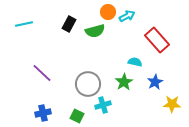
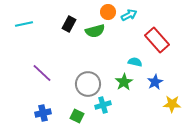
cyan arrow: moved 2 px right, 1 px up
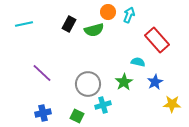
cyan arrow: rotated 42 degrees counterclockwise
green semicircle: moved 1 px left, 1 px up
cyan semicircle: moved 3 px right
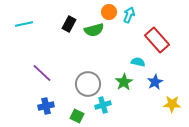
orange circle: moved 1 px right
blue cross: moved 3 px right, 7 px up
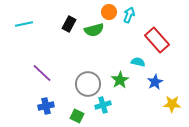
green star: moved 4 px left, 2 px up
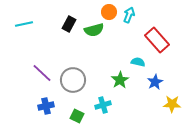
gray circle: moved 15 px left, 4 px up
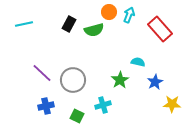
red rectangle: moved 3 px right, 11 px up
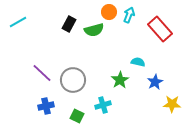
cyan line: moved 6 px left, 2 px up; rotated 18 degrees counterclockwise
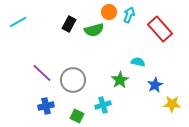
blue star: moved 3 px down
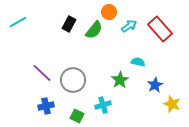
cyan arrow: moved 11 px down; rotated 35 degrees clockwise
green semicircle: rotated 36 degrees counterclockwise
yellow star: rotated 18 degrees clockwise
